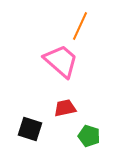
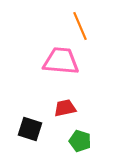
orange line: rotated 48 degrees counterclockwise
pink trapezoid: rotated 36 degrees counterclockwise
green pentagon: moved 9 px left, 5 px down
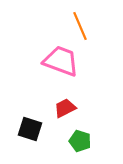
pink trapezoid: rotated 15 degrees clockwise
red trapezoid: rotated 15 degrees counterclockwise
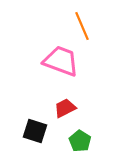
orange line: moved 2 px right
black square: moved 5 px right, 2 px down
green pentagon: rotated 15 degrees clockwise
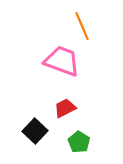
pink trapezoid: moved 1 px right
black square: rotated 25 degrees clockwise
green pentagon: moved 1 px left, 1 px down
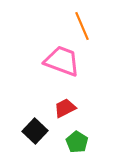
green pentagon: moved 2 px left
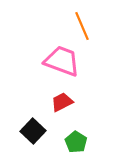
red trapezoid: moved 3 px left, 6 px up
black square: moved 2 px left
green pentagon: moved 1 px left
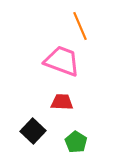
orange line: moved 2 px left
red trapezoid: rotated 30 degrees clockwise
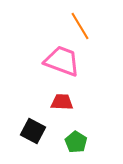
orange line: rotated 8 degrees counterclockwise
black square: rotated 15 degrees counterclockwise
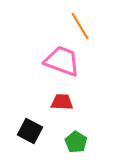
black square: moved 3 px left
